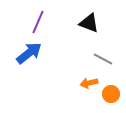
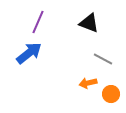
orange arrow: moved 1 px left
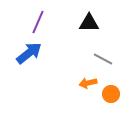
black triangle: rotated 20 degrees counterclockwise
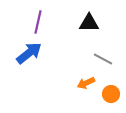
purple line: rotated 10 degrees counterclockwise
orange arrow: moved 2 px left; rotated 12 degrees counterclockwise
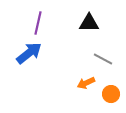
purple line: moved 1 px down
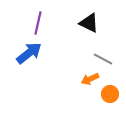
black triangle: rotated 25 degrees clockwise
orange arrow: moved 4 px right, 4 px up
orange circle: moved 1 px left
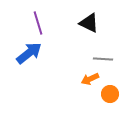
purple line: rotated 30 degrees counterclockwise
gray line: rotated 24 degrees counterclockwise
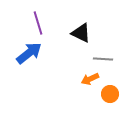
black triangle: moved 8 px left, 10 px down
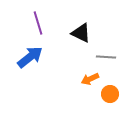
blue arrow: moved 1 px right, 4 px down
gray line: moved 3 px right, 2 px up
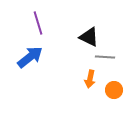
black triangle: moved 8 px right, 4 px down
gray line: moved 1 px left
orange arrow: rotated 54 degrees counterclockwise
orange circle: moved 4 px right, 4 px up
